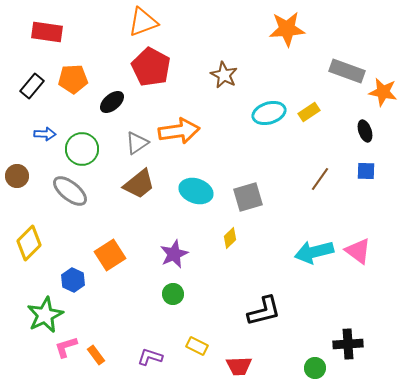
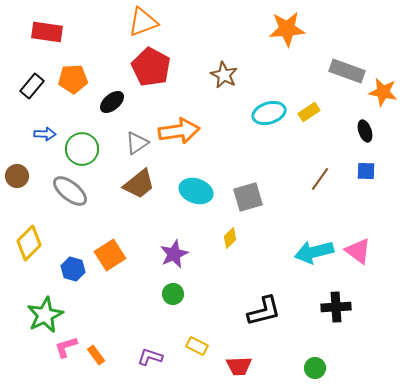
blue hexagon at (73, 280): moved 11 px up; rotated 10 degrees counterclockwise
black cross at (348, 344): moved 12 px left, 37 px up
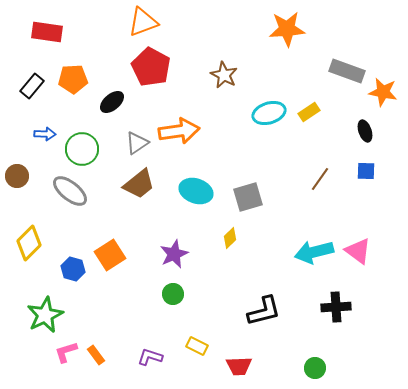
pink L-shape at (66, 347): moved 5 px down
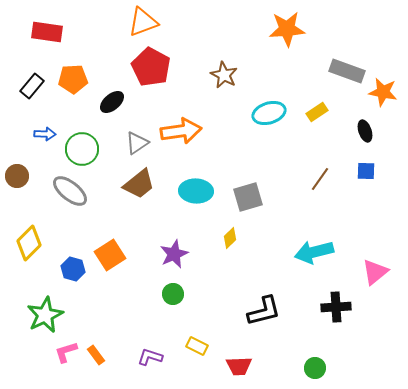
yellow rectangle at (309, 112): moved 8 px right
orange arrow at (179, 131): moved 2 px right
cyan ellipse at (196, 191): rotated 16 degrees counterclockwise
pink triangle at (358, 251): moved 17 px right, 21 px down; rotated 44 degrees clockwise
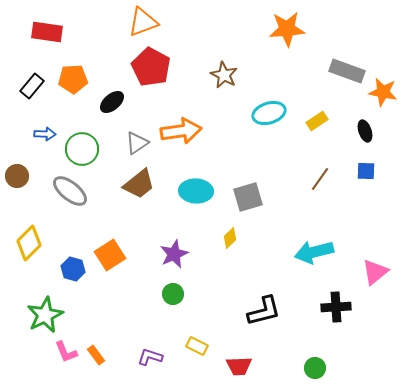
yellow rectangle at (317, 112): moved 9 px down
pink L-shape at (66, 352): rotated 95 degrees counterclockwise
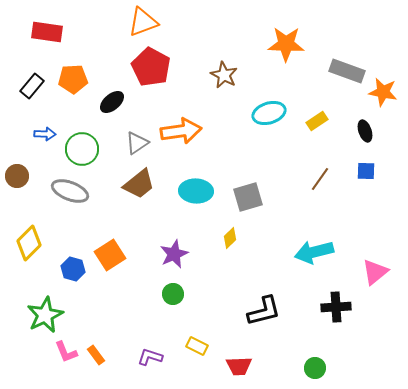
orange star at (287, 29): moved 1 px left, 15 px down; rotated 6 degrees clockwise
gray ellipse at (70, 191): rotated 18 degrees counterclockwise
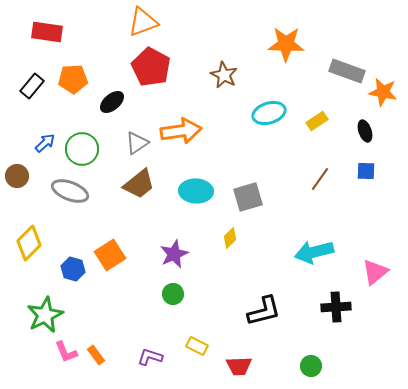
blue arrow at (45, 134): moved 9 px down; rotated 45 degrees counterclockwise
green circle at (315, 368): moved 4 px left, 2 px up
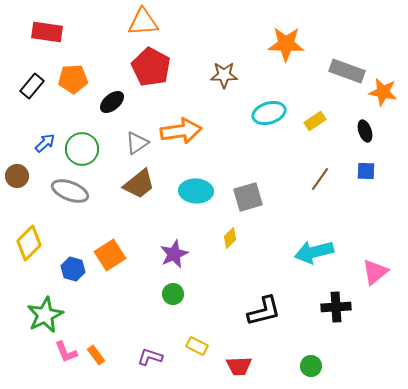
orange triangle at (143, 22): rotated 16 degrees clockwise
brown star at (224, 75): rotated 28 degrees counterclockwise
yellow rectangle at (317, 121): moved 2 px left
